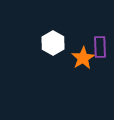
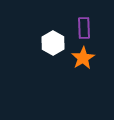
purple rectangle: moved 16 px left, 19 px up
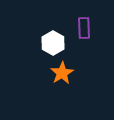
orange star: moved 21 px left, 15 px down
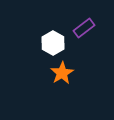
purple rectangle: rotated 55 degrees clockwise
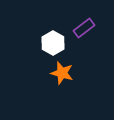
orange star: rotated 25 degrees counterclockwise
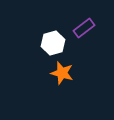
white hexagon: rotated 15 degrees clockwise
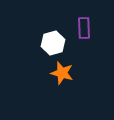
purple rectangle: rotated 55 degrees counterclockwise
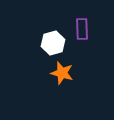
purple rectangle: moved 2 px left, 1 px down
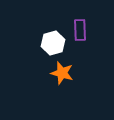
purple rectangle: moved 2 px left, 1 px down
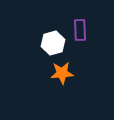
orange star: rotated 20 degrees counterclockwise
